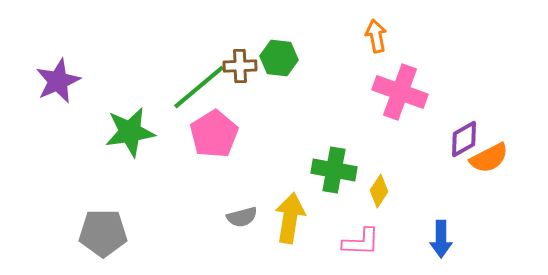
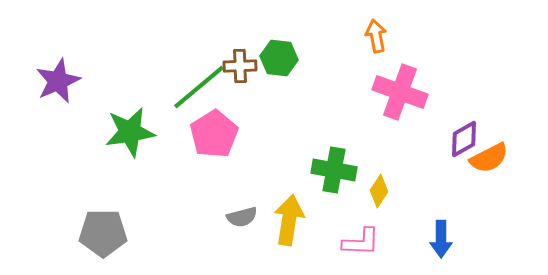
yellow arrow: moved 1 px left, 2 px down
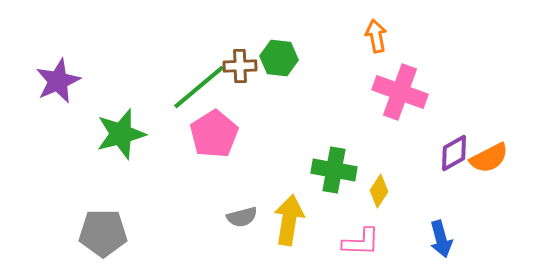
green star: moved 9 px left, 2 px down; rotated 6 degrees counterclockwise
purple diamond: moved 10 px left, 14 px down
blue arrow: rotated 15 degrees counterclockwise
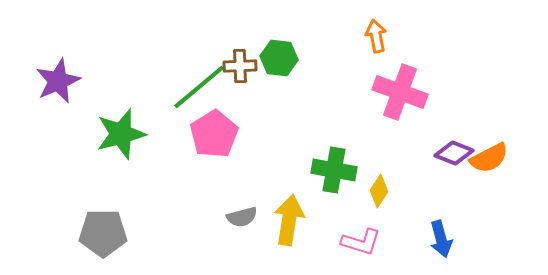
purple diamond: rotated 51 degrees clockwise
pink L-shape: rotated 15 degrees clockwise
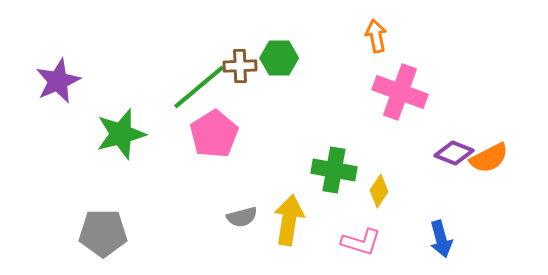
green hexagon: rotated 6 degrees counterclockwise
